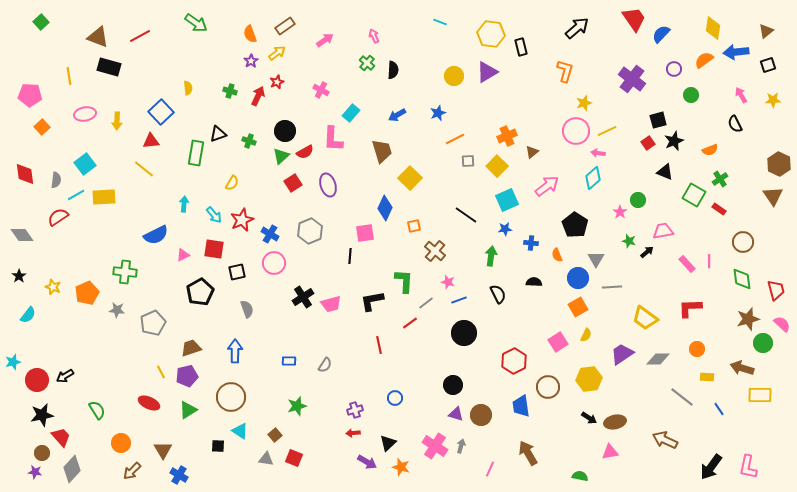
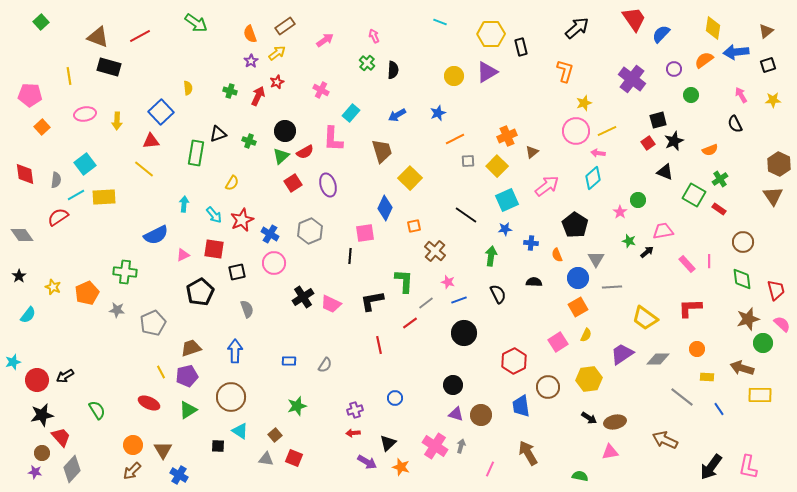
yellow hexagon at (491, 34): rotated 8 degrees counterclockwise
pink trapezoid at (331, 304): rotated 40 degrees clockwise
orange circle at (121, 443): moved 12 px right, 2 px down
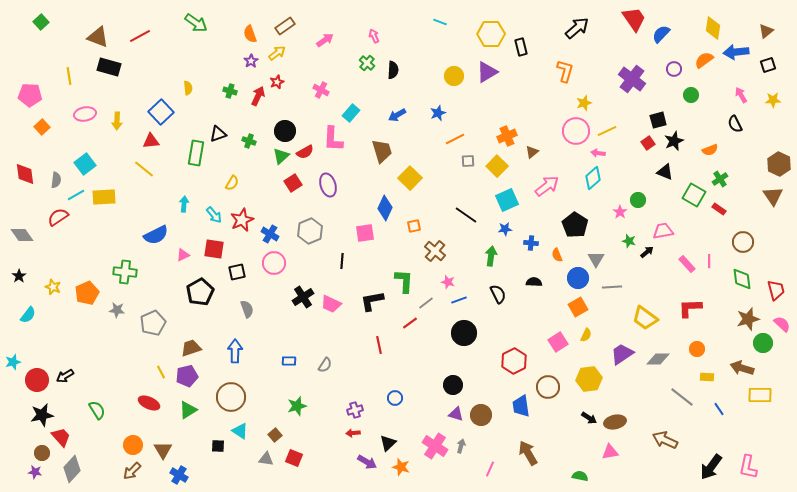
black line at (350, 256): moved 8 px left, 5 px down
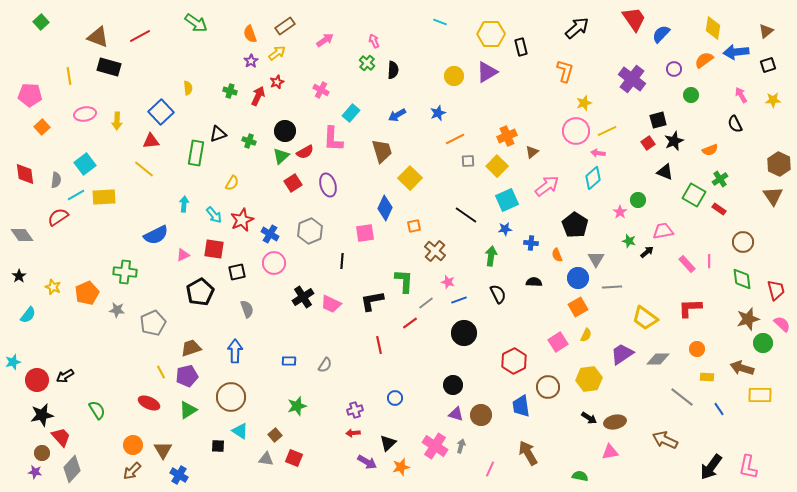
pink arrow at (374, 36): moved 5 px down
orange star at (401, 467): rotated 30 degrees counterclockwise
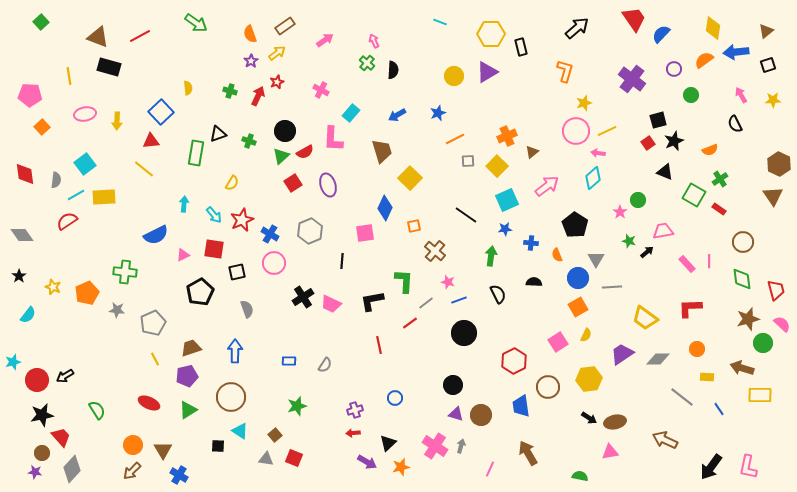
red semicircle at (58, 217): moved 9 px right, 4 px down
yellow line at (161, 372): moved 6 px left, 13 px up
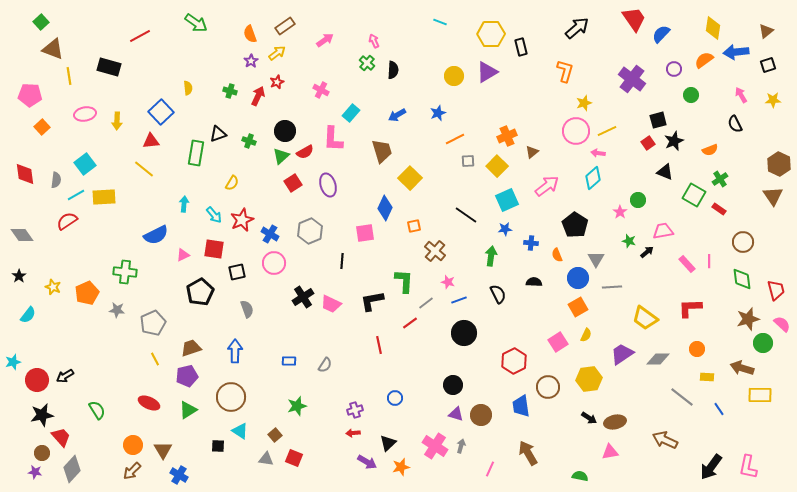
brown triangle at (98, 37): moved 45 px left, 12 px down
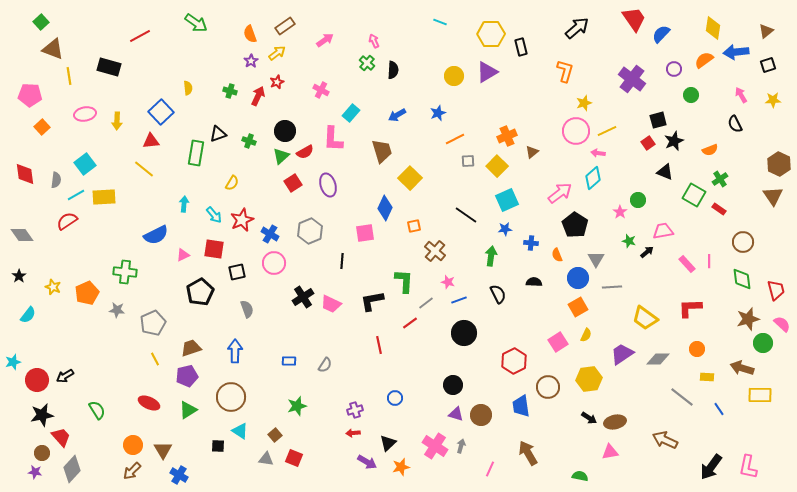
pink arrow at (547, 186): moved 13 px right, 7 px down
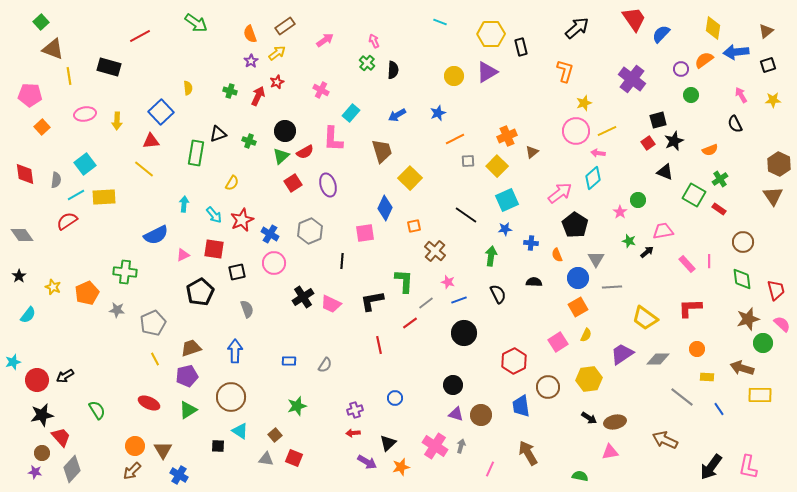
purple circle at (674, 69): moved 7 px right
orange circle at (133, 445): moved 2 px right, 1 px down
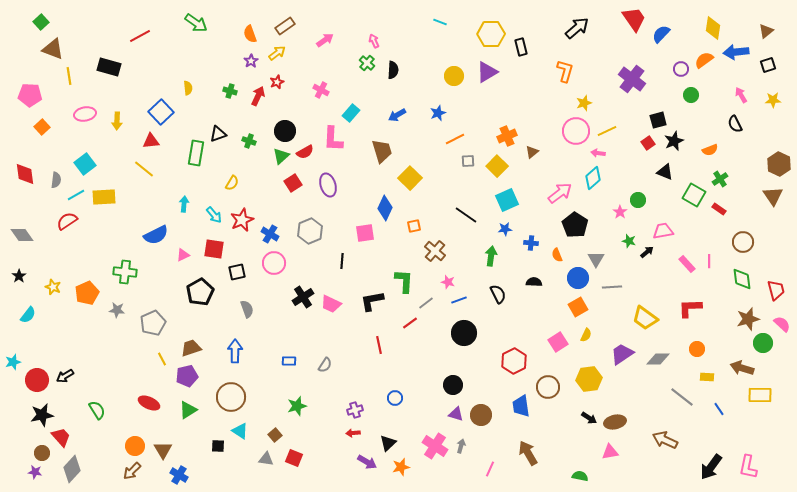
yellow line at (155, 359): moved 7 px right
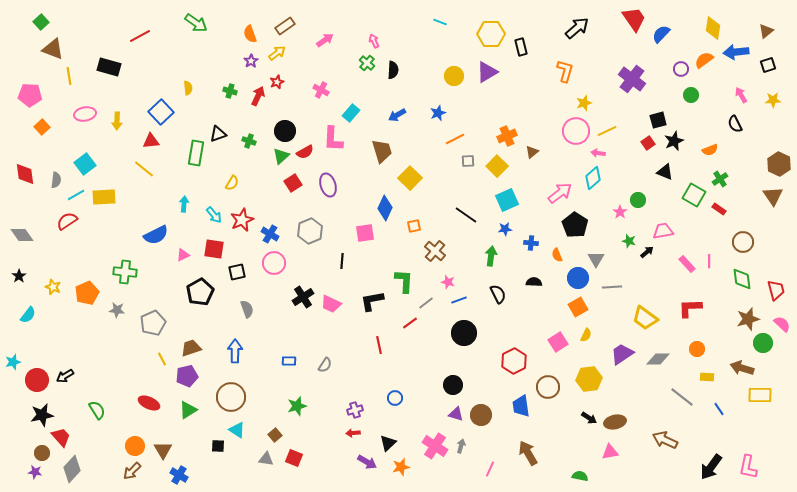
cyan triangle at (240, 431): moved 3 px left, 1 px up
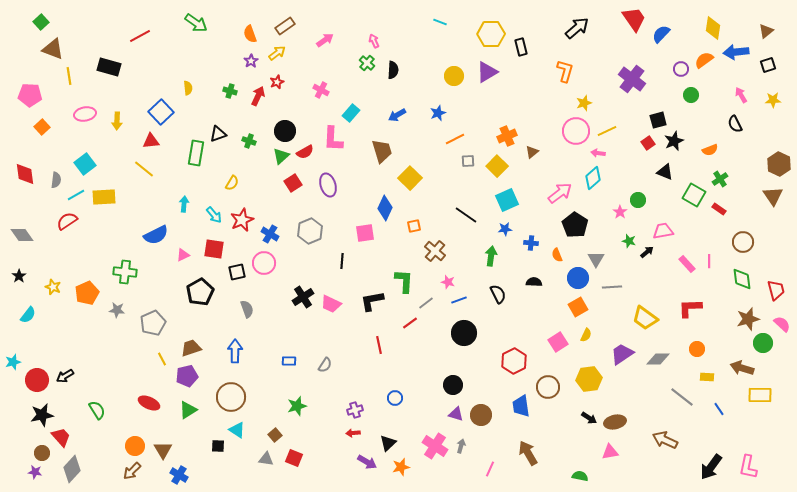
pink circle at (274, 263): moved 10 px left
